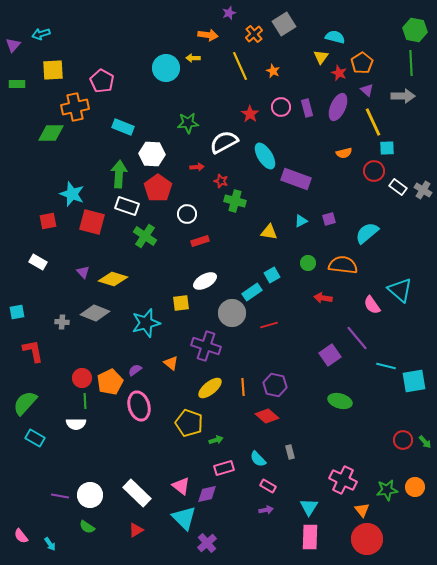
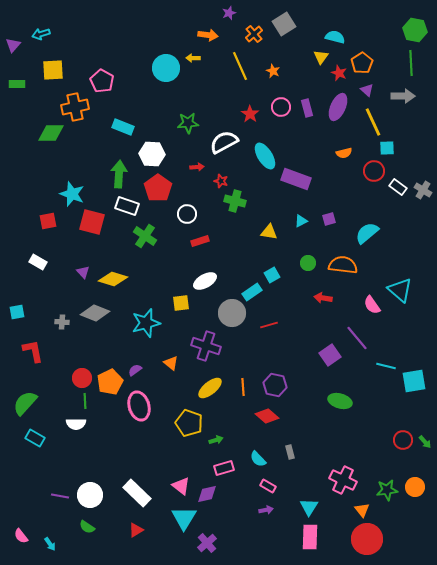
cyan triangle at (184, 518): rotated 16 degrees clockwise
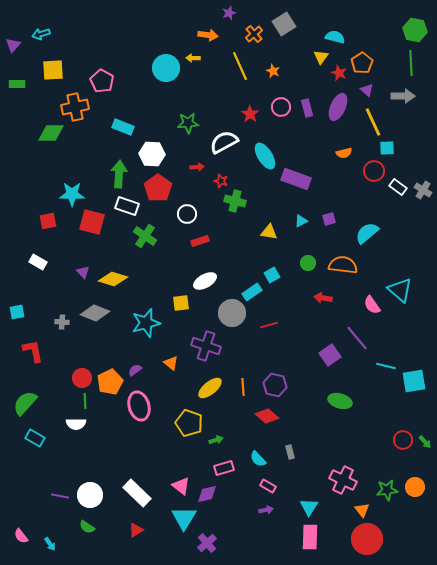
cyan star at (72, 194): rotated 20 degrees counterclockwise
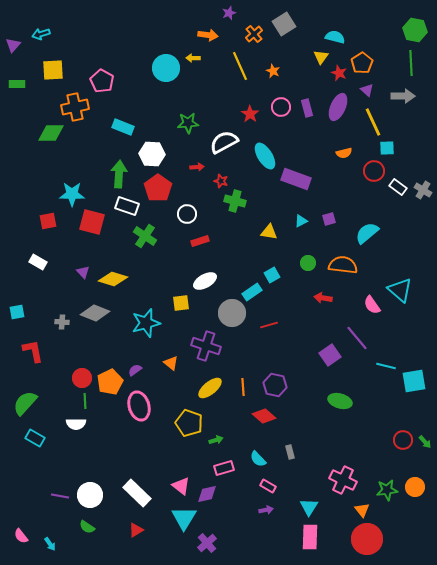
red diamond at (267, 416): moved 3 px left
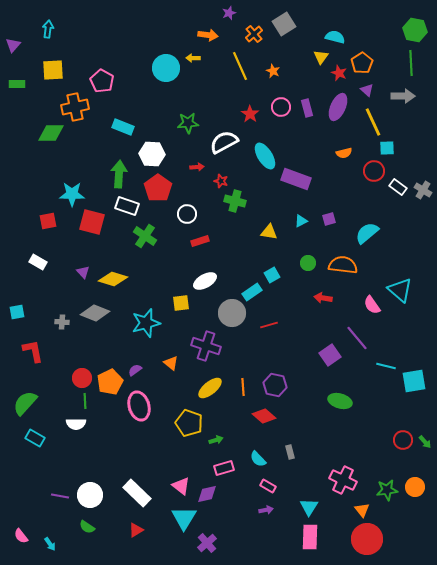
cyan arrow at (41, 34): moved 7 px right, 5 px up; rotated 114 degrees clockwise
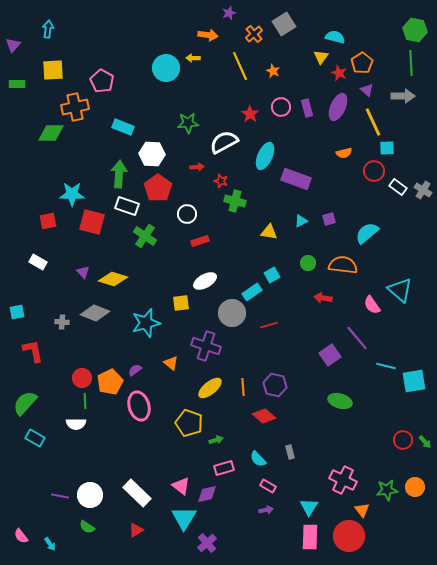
cyan ellipse at (265, 156): rotated 56 degrees clockwise
red circle at (367, 539): moved 18 px left, 3 px up
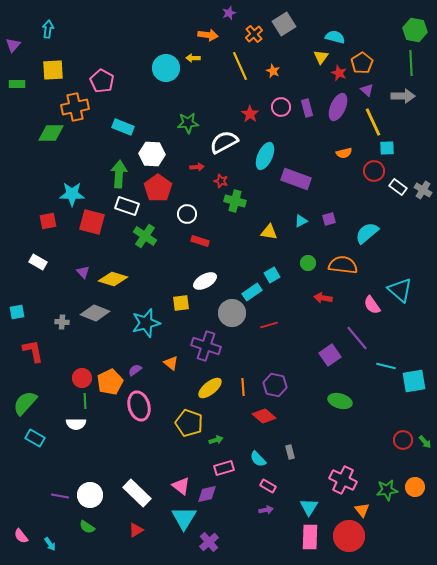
red rectangle at (200, 241): rotated 36 degrees clockwise
purple cross at (207, 543): moved 2 px right, 1 px up
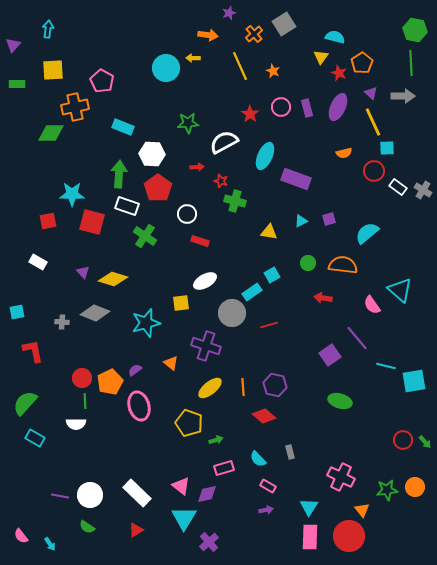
purple triangle at (367, 90): moved 4 px right, 3 px down
pink cross at (343, 480): moved 2 px left, 3 px up
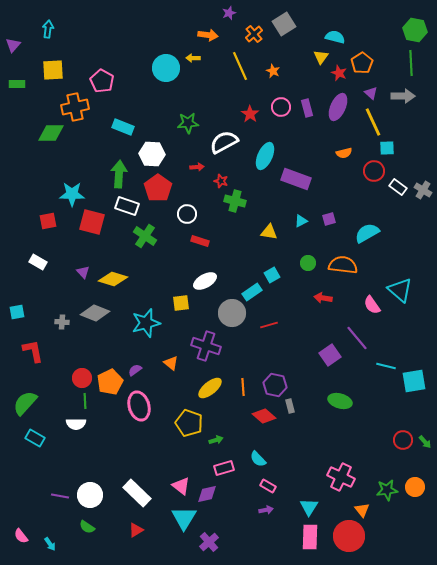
cyan semicircle at (367, 233): rotated 10 degrees clockwise
gray rectangle at (290, 452): moved 46 px up
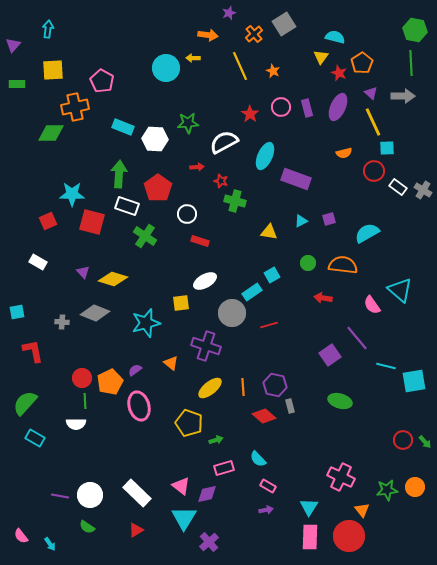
white hexagon at (152, 154): moved 3 px right, 15 px up
red square at (48, 221): rotated 12 degrees counterclockwise
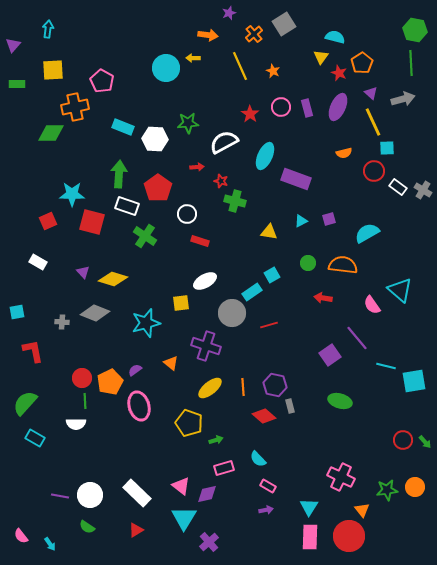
gray arrow at (403, 96): moved 3 px down; rotated 15 degrees counterclockwise
